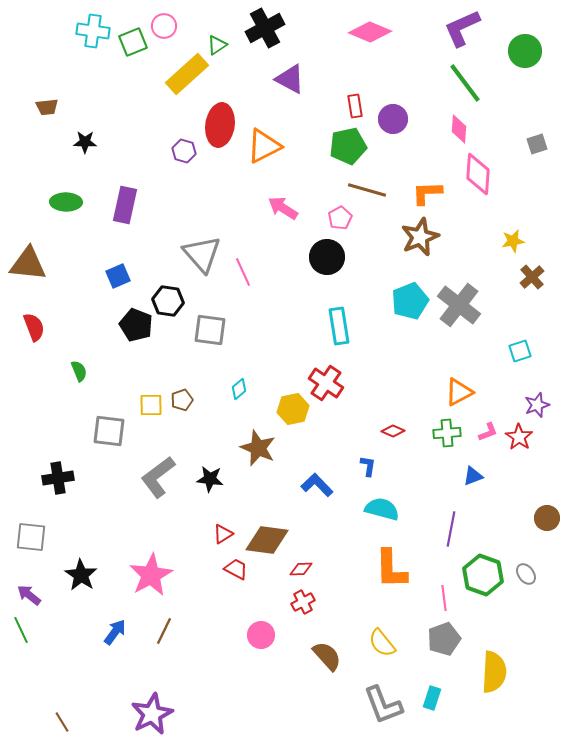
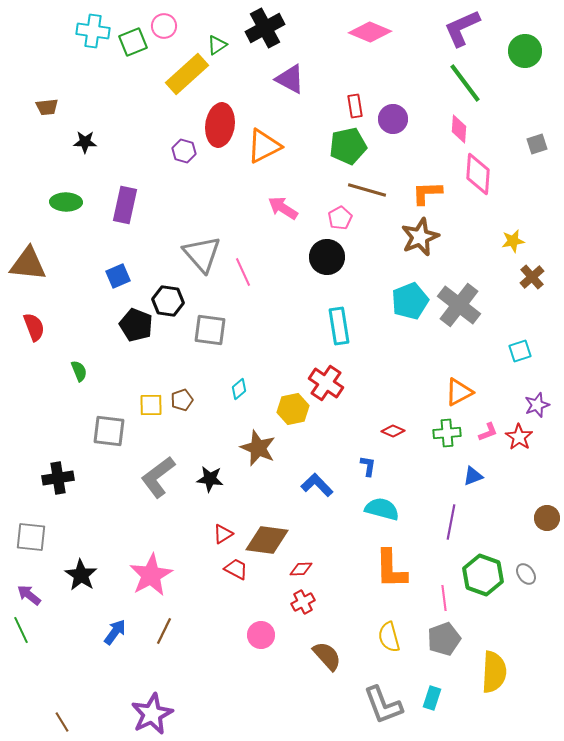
purple line at (451, 529): moved 7 px up
yellow semicircle at (382, 643): moved 7 px right, 6 px up; rotated 24 degrees clockwise
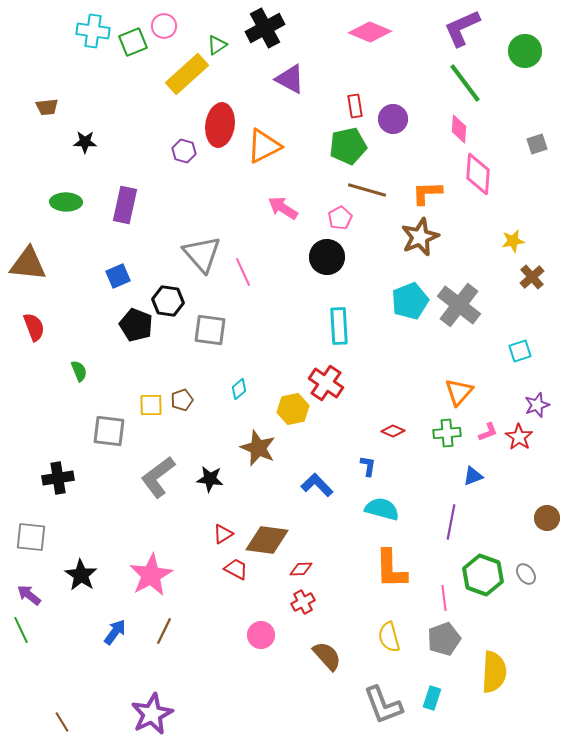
cyan rectangle at (339, 326): rotated 6 degrees clockwise
orange triangle at (459, 392): rotated 20 degrees counterclockwise
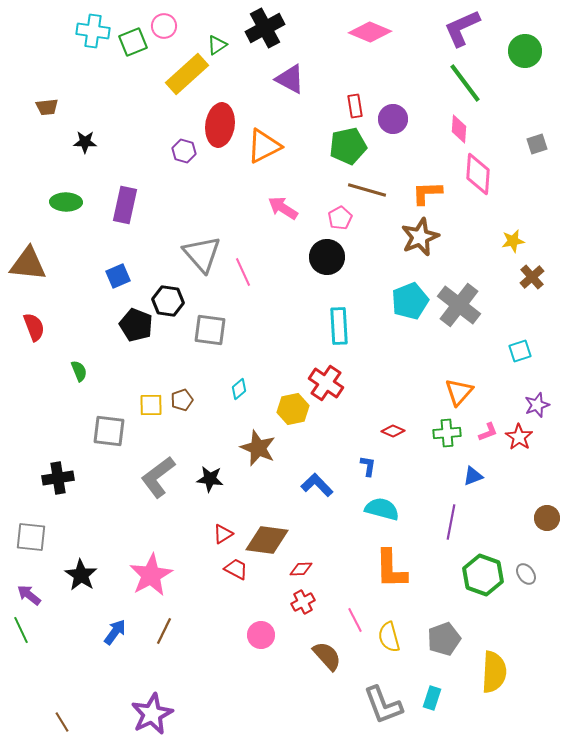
pink line at (444, 598): moved 89 px left, 22 px down; rotated 20 degrees counterclockwise
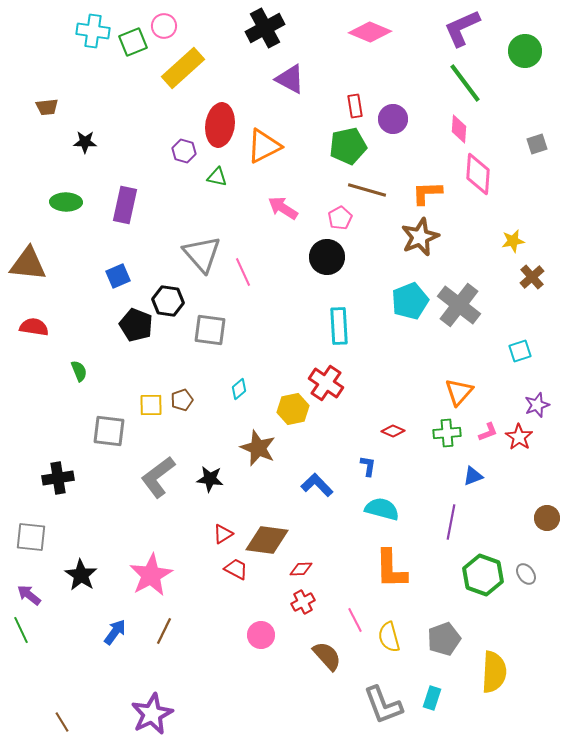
green triangle at (217, 45): moved 132 px down; rotated 45 degrees clockwise
yellow rectangle at (187, 74): moved 4 px left, 6 px up
red semicircle at (34, 327): rotated 60 degrees counterclockwise
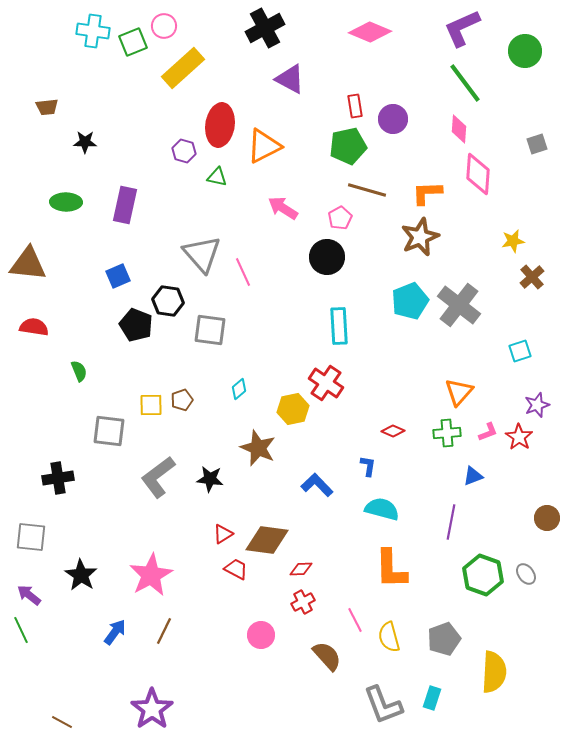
purple star at (152, 714): moved 5 px up; rotated 9 degrees counterclockwise
brown line at (62, 722): rotated 30 degrees counterclockwise
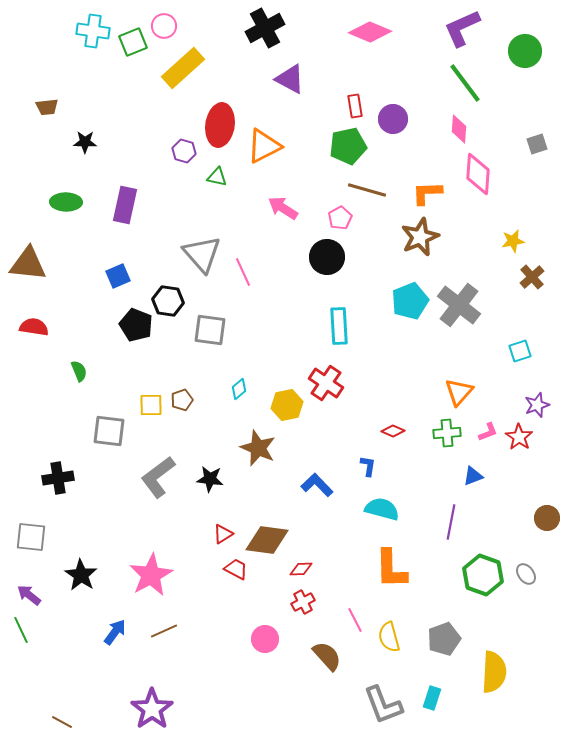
yellow hexagon at (293, 409): moved 6 px left, 4 px up
brown line at (164, 631): rotated 40 degrees clockwise
pink circle at (261, 635): moved 4 px right, 4 px down
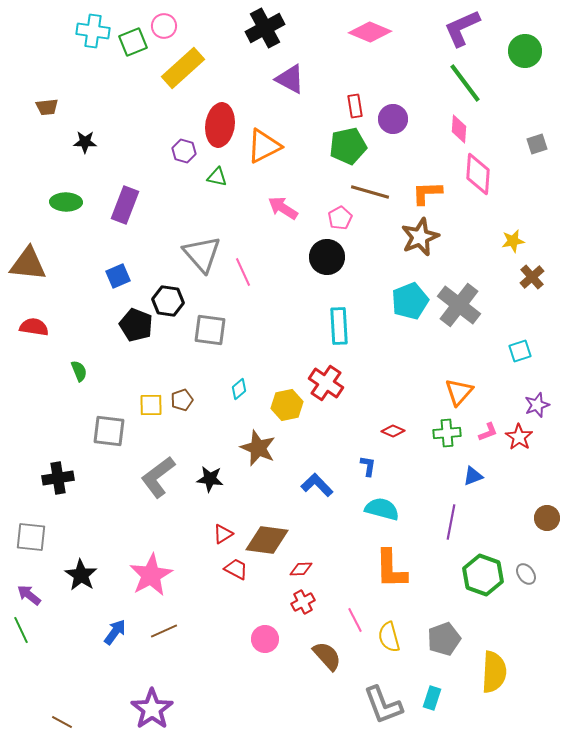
brown line at (367, 190): moved 3 px right, 2 px down
purple rectangle at (125, 205): rotated 9 degrees clockwise
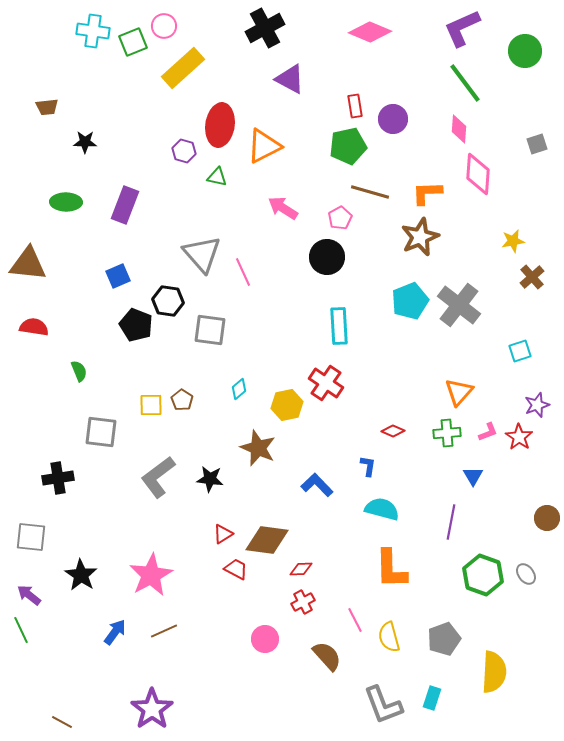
brown pentagon at (182, 400): rotated 20 degrees counterclockwise
gray square at (109, 431): moved 8 px left, 1 px down
blue triangle at (473, 476): rotated 40 degrees counterclockwise
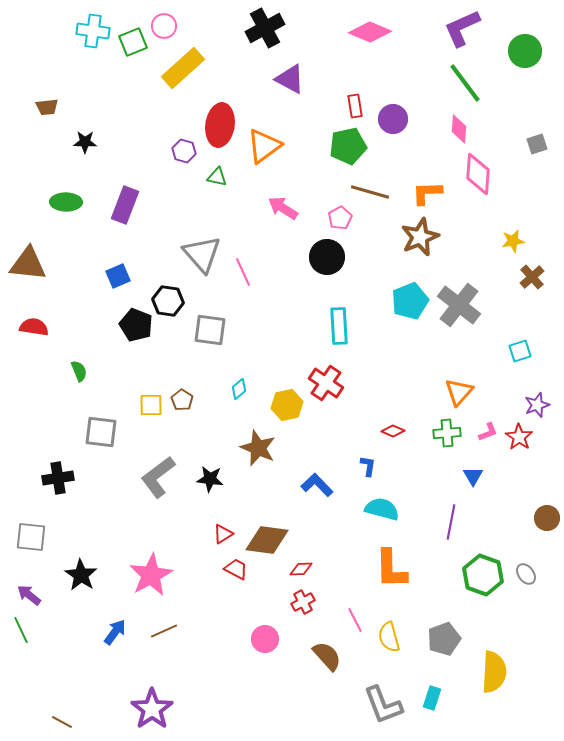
orange triangle at (264, 146): rotated 9 degrees counterclockwise
